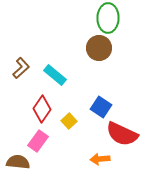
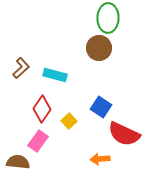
cyan rectangle: rotated 25 degrees counterclockwise
red semicircle: moved 2 px right
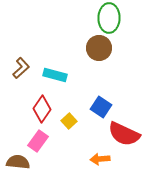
green ellipse: moved 1 px right
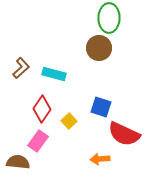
cyan rectangle: moved 1 px left, 1 px up
blue square: rotated 15 degrees counterclockwise
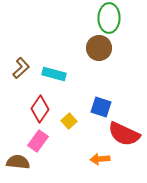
red diamond: moved 2 px left
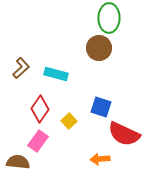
cyan rectangle: moved 2 px right
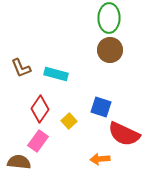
brown circle: moved 11 px right, 2 px down
brown L-shape: rotated 110 degrees clockwise
brown semicircle: moved 1 px right
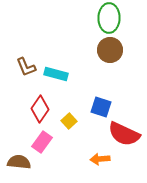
brown L-shape: moved 5 px right, 1 px up
pink rectangle: moved 4 px right, 1 px down
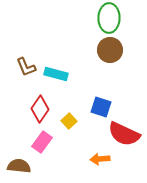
brown semicircle: moved 4 px down
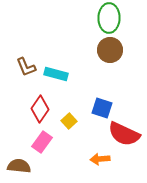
blue square: moved 1 px right, 1 px down
